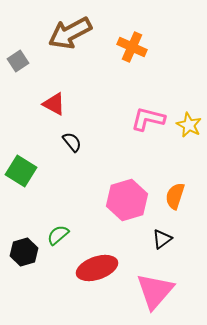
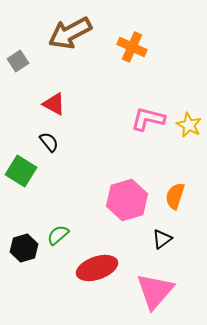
black semicircle: moved 23 px left
black hexagon: moved 4 px up
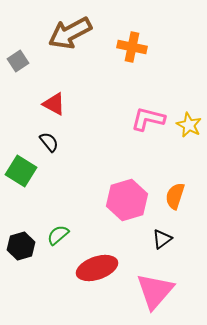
orange cross: rotated 12 degrees counterclockwise
black hexagon: moved 3 px left, 2 px up
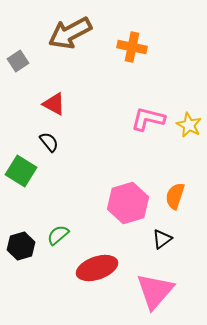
pink hexagon: moved 1 px right, 3 px down
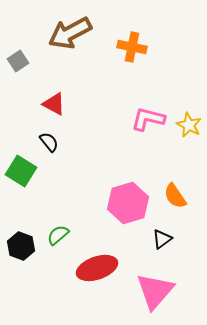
orange semicircle: rotated 52 degrees counterclockwise
black hexagon: rotated 24 degrees counterclockwise
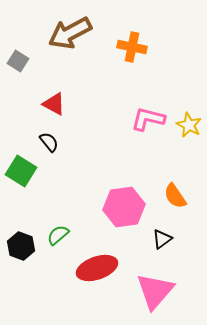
gray square: rotated 25 degrees counterclockwise
pink hexagon: moved 4 px left, 4 px down; rotated 9 degrees clockwise
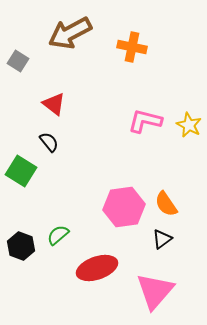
red triangle: rotated 10 degrees clockwise
pink L-shape: moved 3 px left, 2 px down
orange semicircle: moved 9 px left, 8 px down
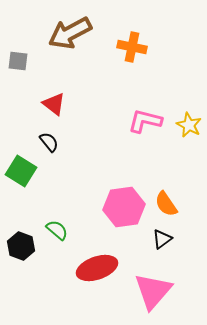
gray square: rotated 25 degrees counterclockwise
green semicircle: moved 1 px left, 5 px up; rotated 80 degrees clockwise
pink triangle: moved 2 px left
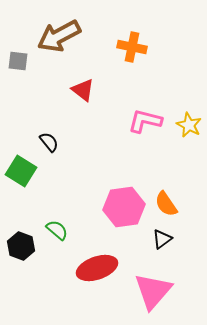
brown arrow: moved 11 px left, 3 px down
red triangle: moved 29 px right, 14 px up
